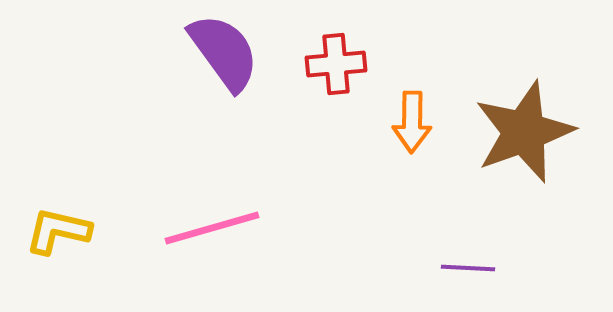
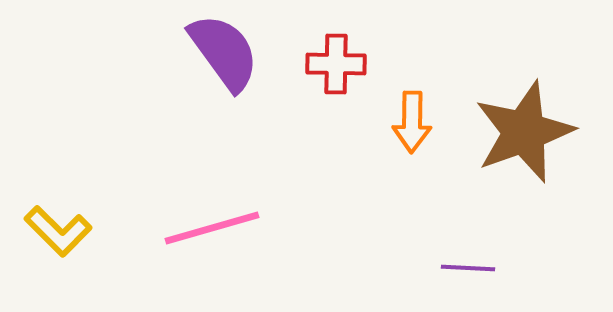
red cross: rotated 6 degrees clockwise
yellow L-shape: rotated 148 degrees counterclockwise
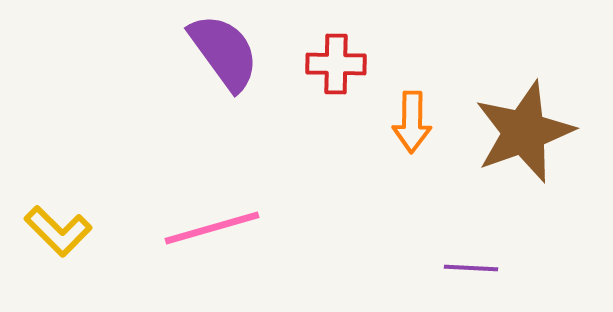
purple line: moved 3 px right
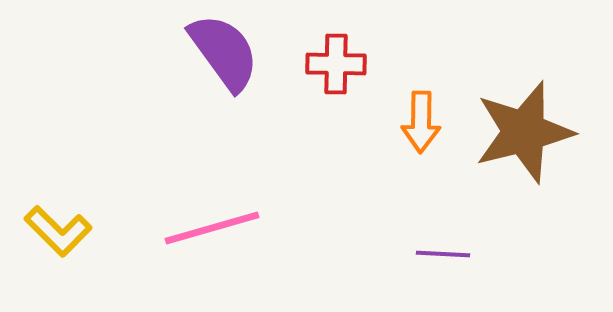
orange arrow: moved 9 px right
brown star: rotated 6 degrees clockwise
purple line: moved 28 px left, 14 px up
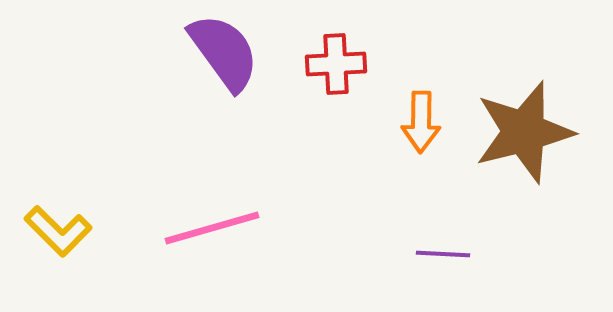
red cross: rotated 4 degrees counterclockwise
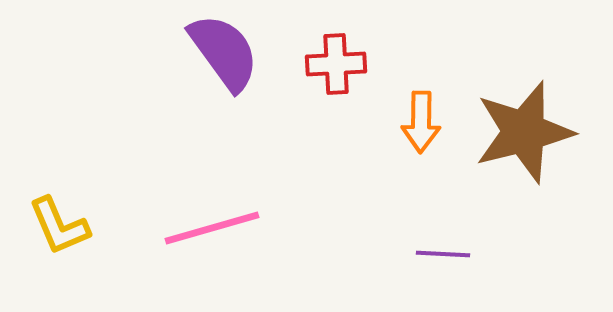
yellow L-shape: moved 1 px right, 5 px up; rotated 22 degrees clockwise
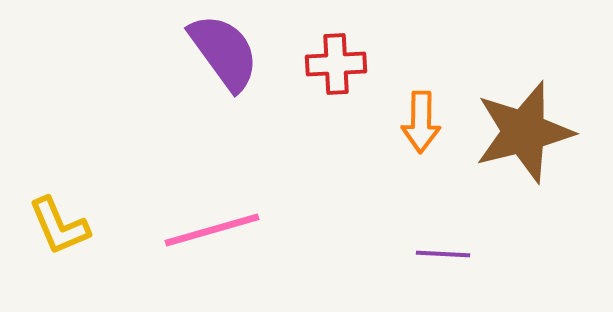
pink line: moved 2 px down
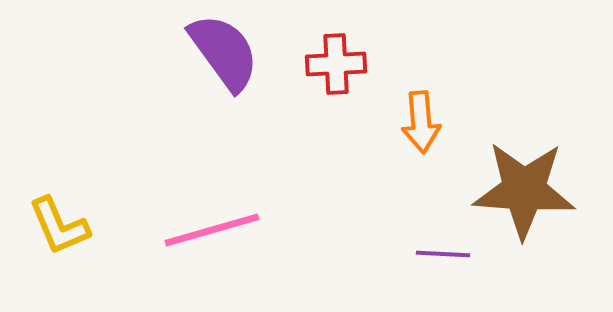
orange arrow: rotated 6 degrees counterclockwise
brown star: moved 58 px down; rotated 18 degrees clockwise
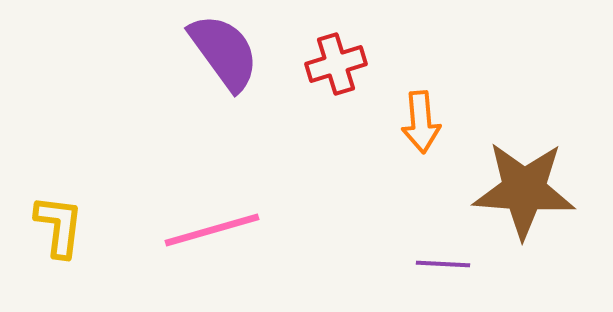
red cross: rotated 14 degrees counterclockwise
yellow L-shape: rotated 150 degrees counterclockwise
purple line: moved 10 px down
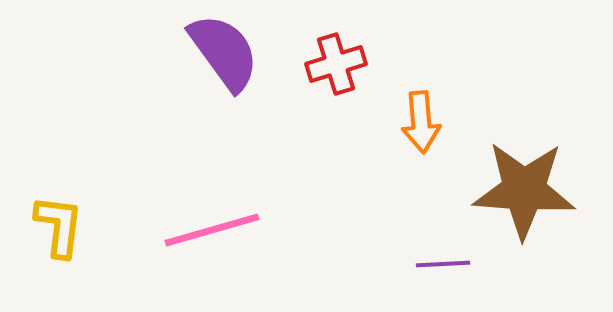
purple line: rotated 6 degrees counterclockwise
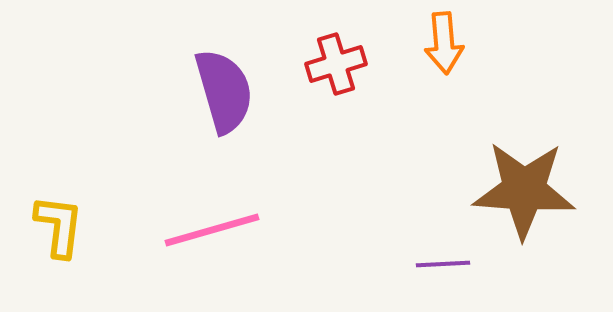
purple semicircle: moved 39 px down; rotated 20 degrees clockwise
orange arrow: moved 23 px right, 79 px up
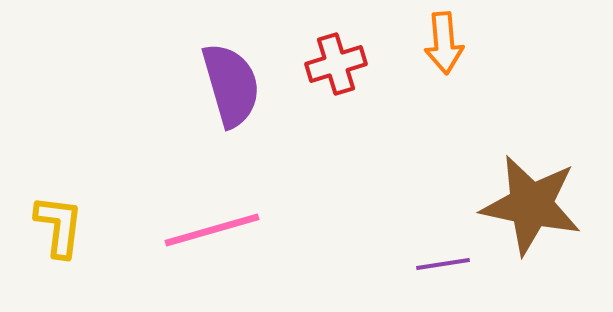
purple semicircle: moved 7 px right, 6 px up
brown star: moved 7 px right, 15 px down; rotated 8 degrees clockwise
purple line: rotated 6 degrees counterclockwise
